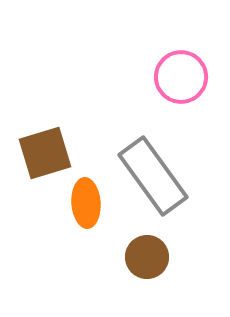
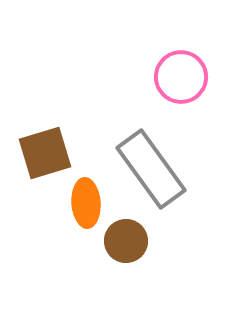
gray rectangle: moved 2 px left, 7 px up
brown circle: moved 21 px left, 16 px up
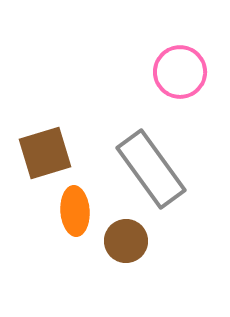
pink circle: moved 1 px left, 5 px up
orange ellipse: moved 11 px left, 8 px down
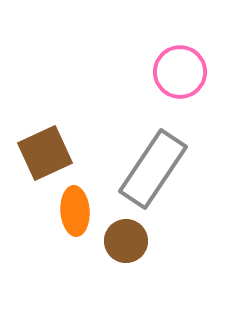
brown square: rotated 8 degrees counterclockwise
gray rectangle: moved 2 px right; rotated 70 degrees clockwise
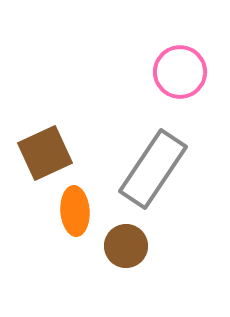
brown circle: moved 5 px down
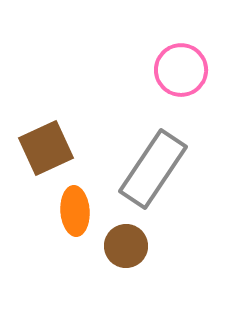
pink circle: moved 1 px right, 2 px up
brown square: moved 1 px right, 5 px up
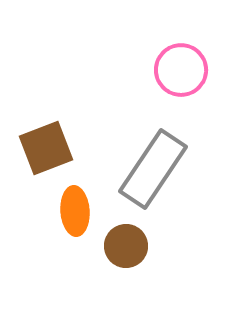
brown square: rotated 4 degrees clockwise
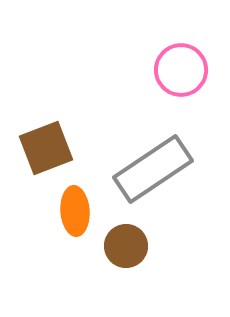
gray rectangle: rotated 22 degrees clockwise
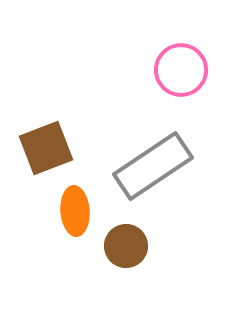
gray rectangle: moved 3 px up
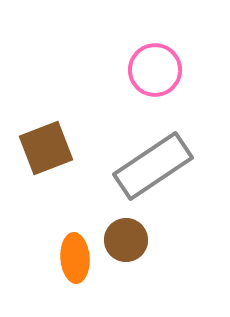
pink circle: moved 26 px left
orange ellipse: moved 47 px down
brown circle: moved 6 px up
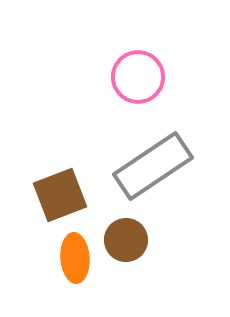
pink circle: moved 17 px left, 7 px down
brown square: moved 14 px right, 47 px down
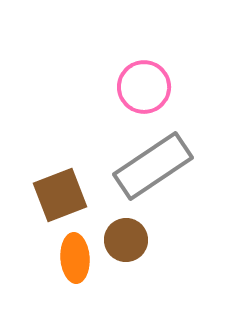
pink circle: moved 6 px right, 10 px down
